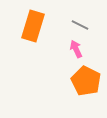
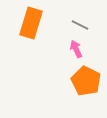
orange rectangle: moved 2 px left, 3 px up
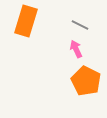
orange rectangle: moved 5 px left, 2 px up
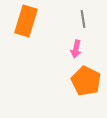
gray line: moved 3 px right, 6 px up; rotated 54 degrees clockwise
pink arrow: rotated 144 degrees counterclockwise
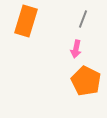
gray line: rotated 30 degrees clockwise
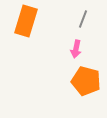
orange pentagon: rotated 12 degrees counterclockwise
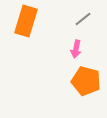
gray line: rotated 30 degrees clockwise
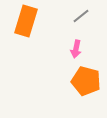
gray line: moved 2 px left, 3 px up
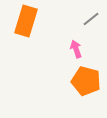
gray line: moved 10 px right, 3 px down
pink arrow: rotated 150 degrees clockwise
